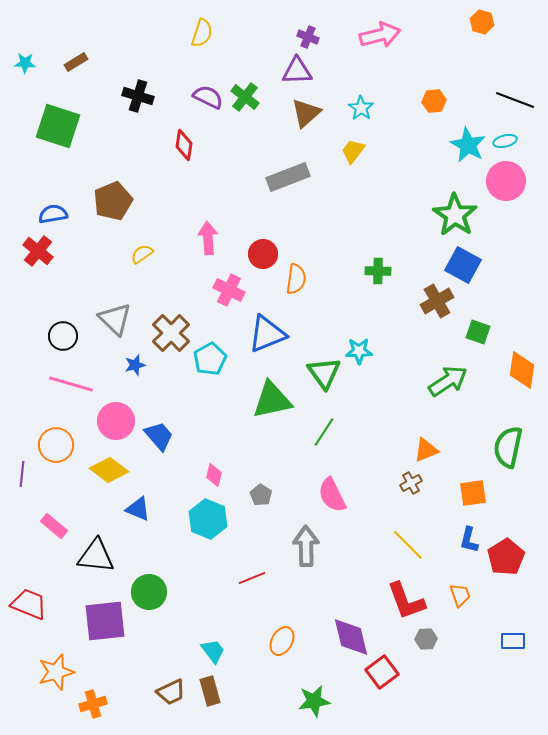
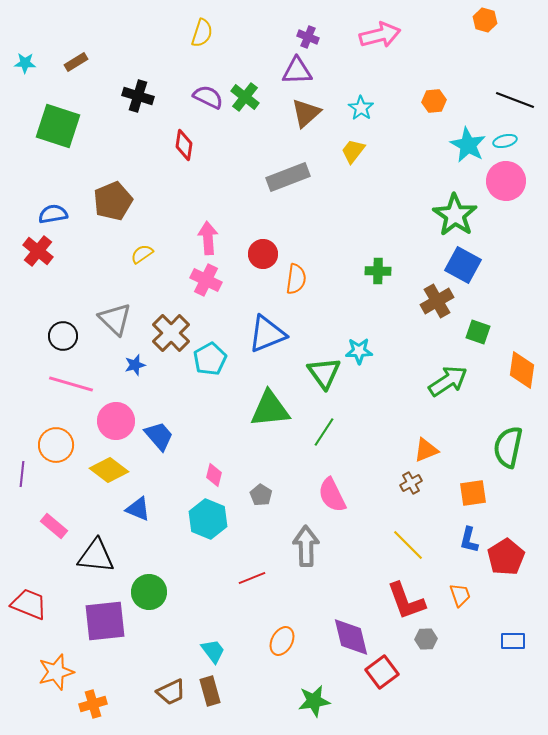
orange hexagon at (482, 22): moved 3 px right, 2 px up
pink cross at (229, 290): moved 23 px left, 10 px up
green triangle at (272, 400): moved 2 px left, 9 px down; rotated 6 degrees clockwise
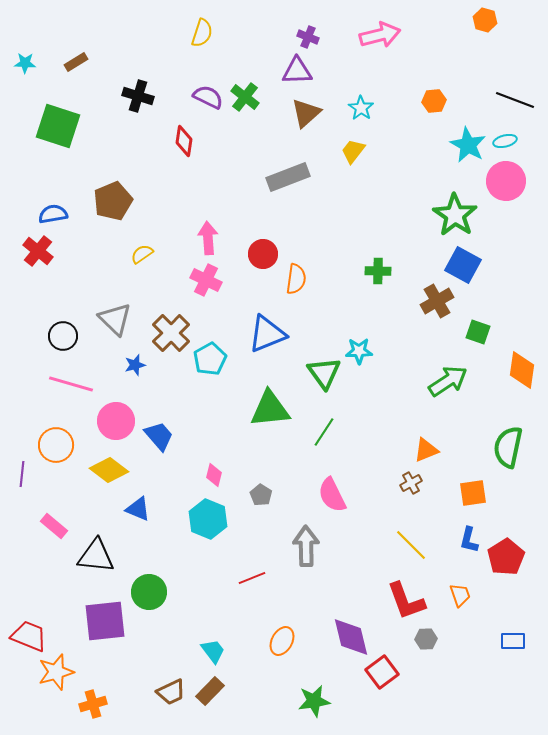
red diamond at (184, 145): moved 4 px up
yellow line at (408, 545): moved 3 px right
red trapezoid at (29, 604): moved 32 px down
brown rectangle at (210, 691): rotated 60 degrees clockwise
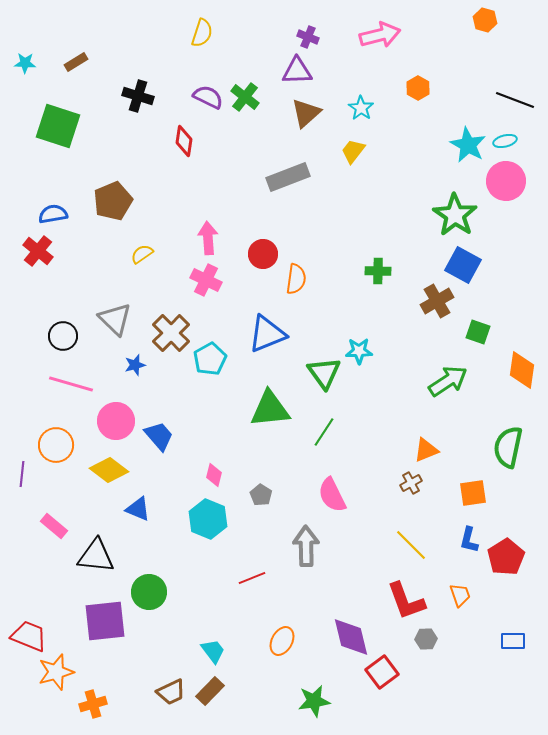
orange hexagon at (434, 101): moved 16 px left, 13 px up; rotated 25 degrees counterclockwise
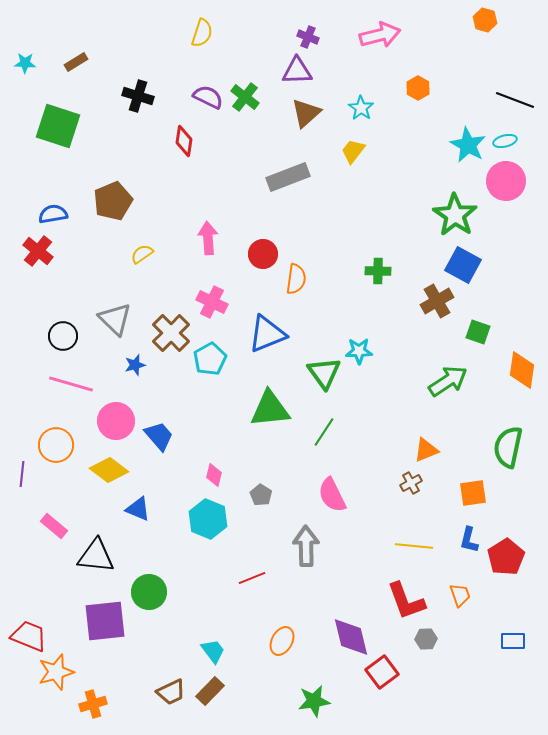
pink cross at (206, 280): moved 6 px right, 22 px down
yellow line at (411, 545): moved 3 px right, 1 px down; rotated 39 degrees counterclockwise
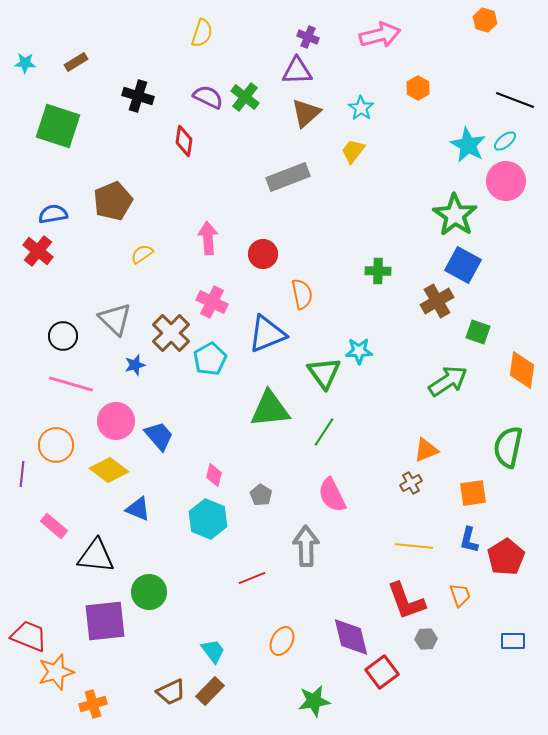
cyan ellipse at (505, 141): rotated 25 degrees counterclockwise
orange semicircle at (296, 279): moved 6 px right, 15 px down; rotated 20 degrees counterclockwise
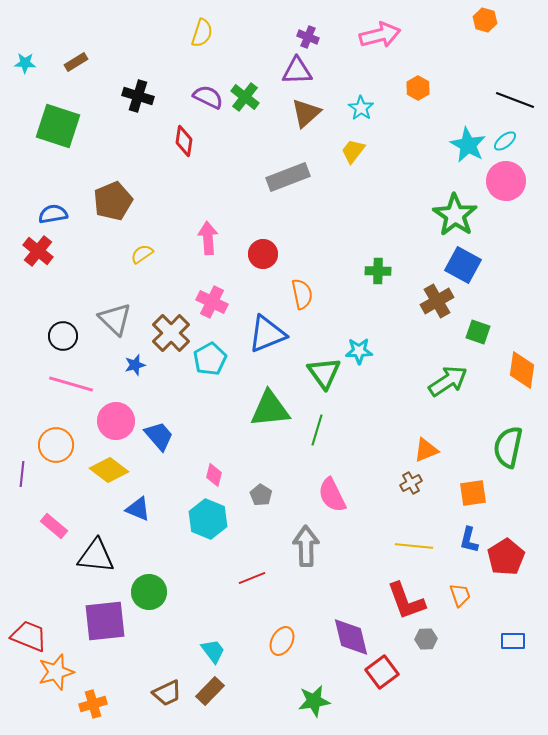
green line at (324, 432): moved 7 px left, 2 px up; rotated 16 degrees counterclockwise
brown trapezoid at (171, 692): moved 4 px left, 1 px down
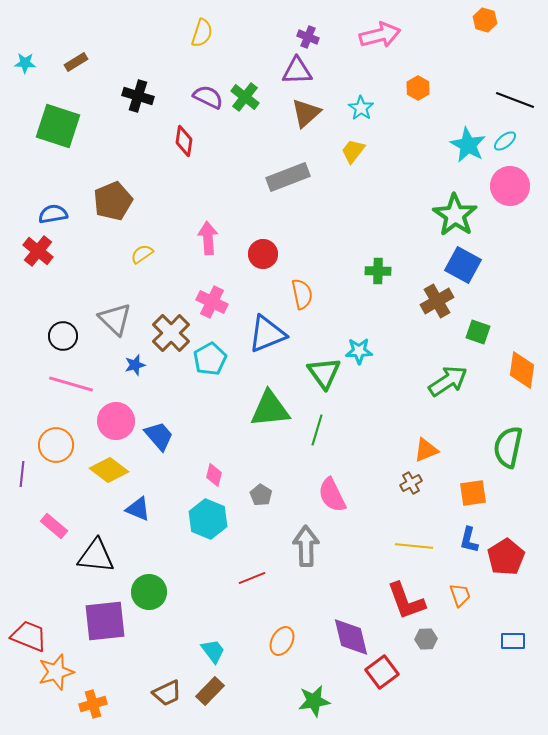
pink circle at (506, 181): moved 4 px right, 5 px down
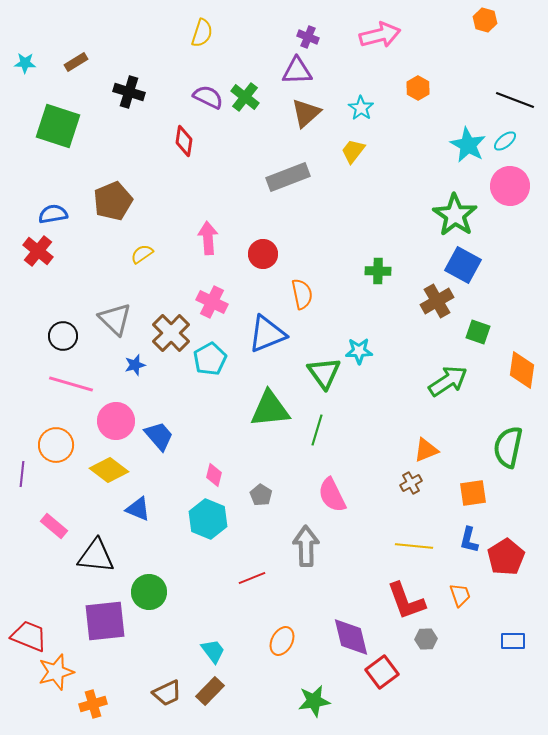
black cross at (138, 96): moved 9 px left, 4 px up
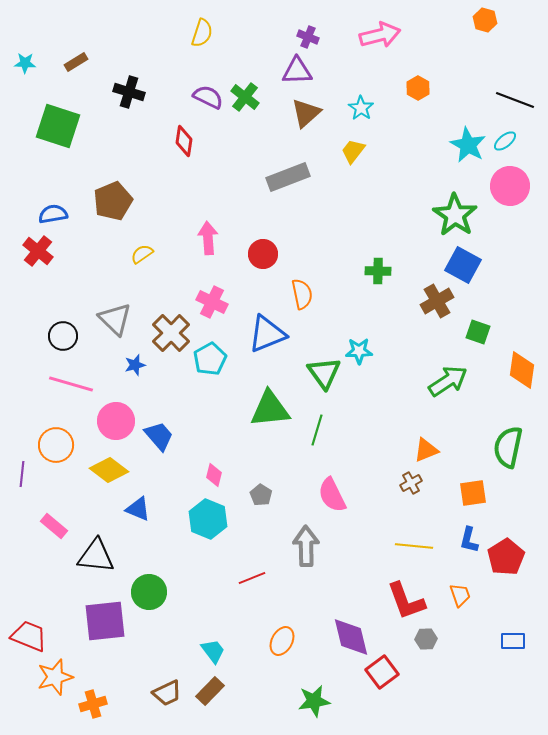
orange star at (56, 672): moved 1 px left, 5 px down
